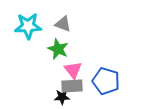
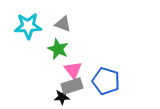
gray rectangle: rotated 15 degrees counterclockwise
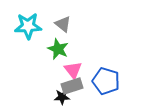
gray triangle: rotated 18 degrees clockwise
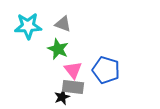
gray triangle: rotated 18 degrees counterclockwise
blue pentagon: moved 11 px up
gray rectangle: moved 1 px right, 1 px down; rotated 25 degrees clockwise
black star: rotated 21 degrees counterclockwise
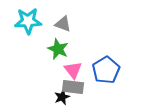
cyan star: moved 5 px up
blue pentagon: rotated 24 degrees clockwise
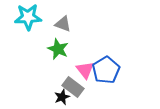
cyan star: moved 4 px up
pink triangle: moved 12 px right
gray rectangle: rotated 30 degrees clockwise
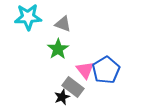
green star: rotated 15 degrees clockwise
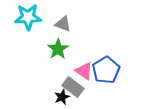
pink triangle: moved 1 px left, 1 px down; rotated 18 degrees counterclockwise
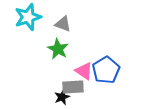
cyan star: rotated 16 degrees counterclockwise
green star: rotated 10 degrees counterclockwise
gray rectangle: rotated 40 degrees counterclockwise
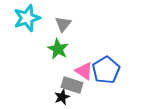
cyan star: moved 1 px left, 1 px down
gray triangle: rotated 48 degrees clockwise
gray rectangle: moved 1 px left, 2 px up; rotated 20 degrees clockwise
